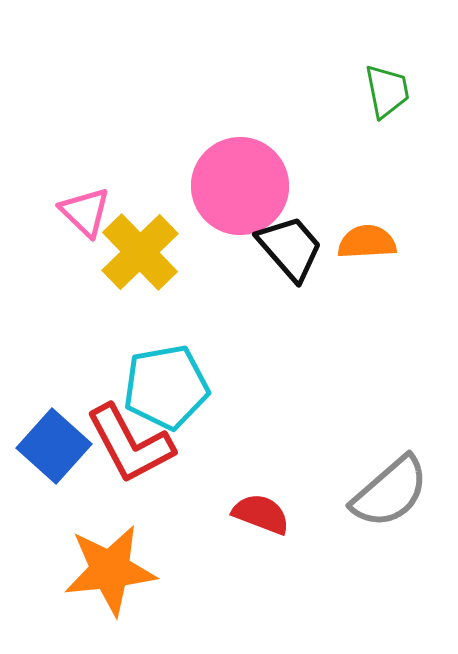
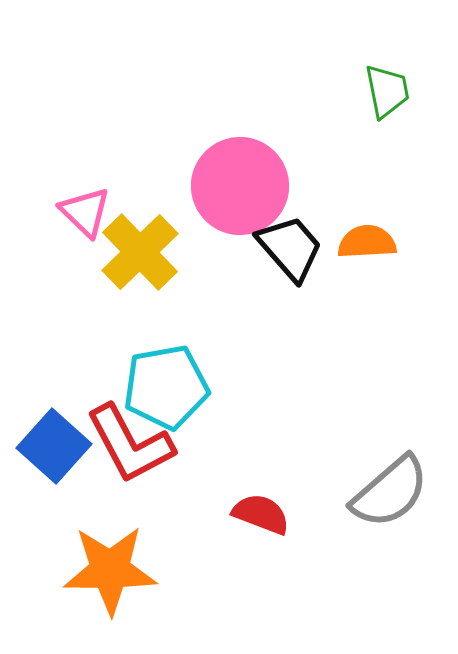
orange star: rotated 6 degrees clockwise
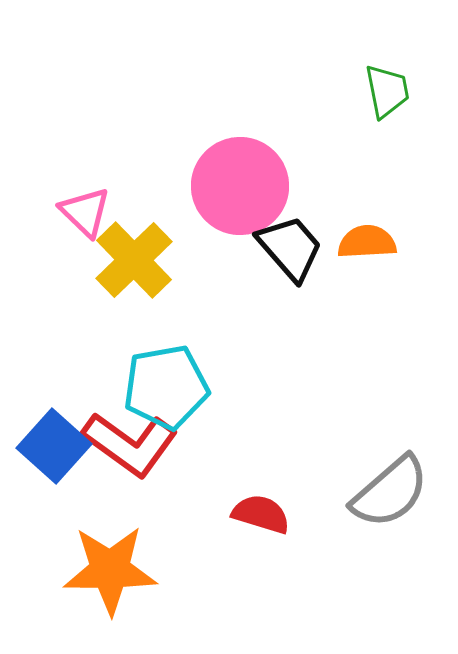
yellow cross: moved 6 px left, 8 px down
red L-shape: rotated 26 degrees counterclockwise
red semicircle: rotated 4 degrees counterclockwise
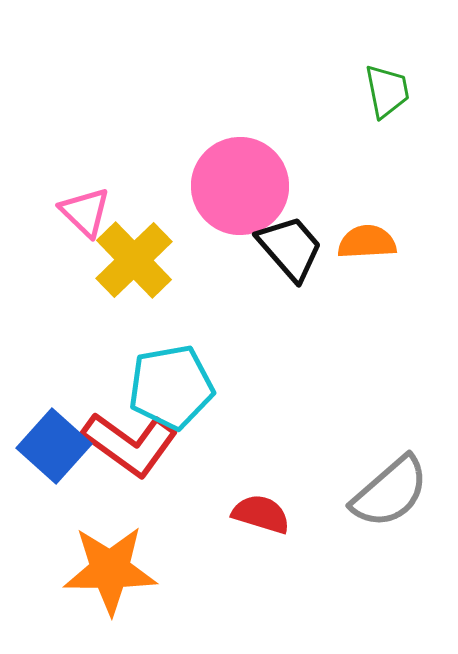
cyan pentagon: moved 5 px right
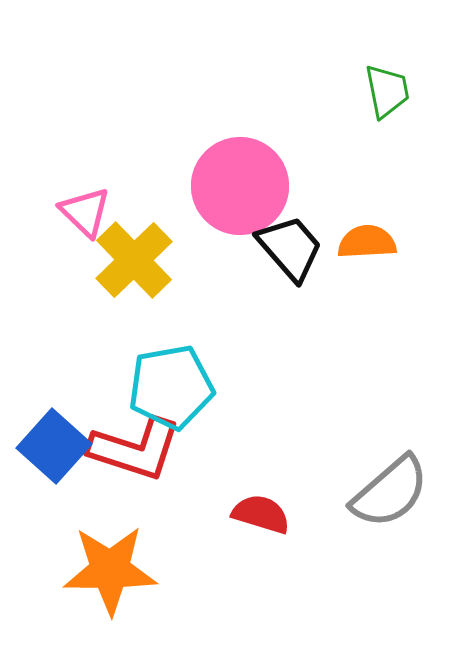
red L-shape: moved 5 px right, 5 px down; rotated 18 degrees counterclockwise
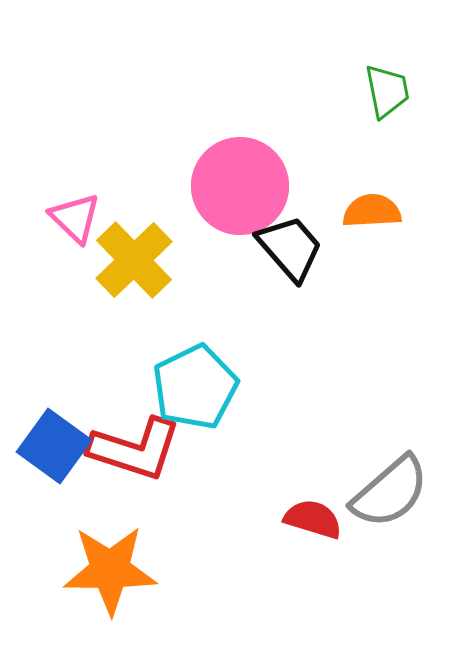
pink triangle: moved 10 px left, 6 px down
orange semicircle: moved 5 px right, 31 px up
cyan pentagon: moved 24 px right; rotated 16 degrees counterclockwise
blue square: rotated 6 degrees counterclockwise
red semicircle: moved 52 px right, 5 px down
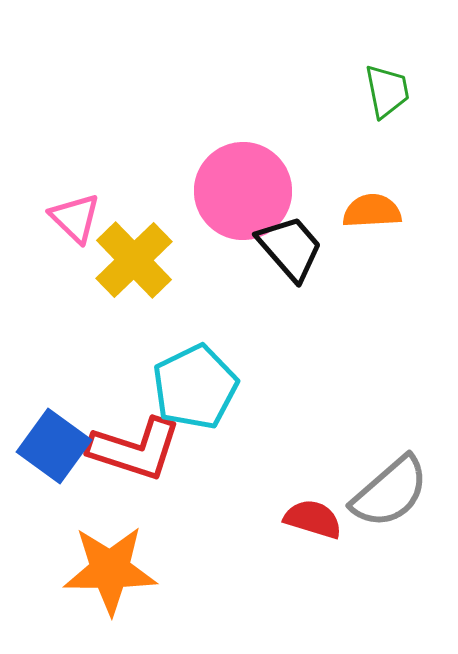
pink circle: moved 3 px right, 5 px down
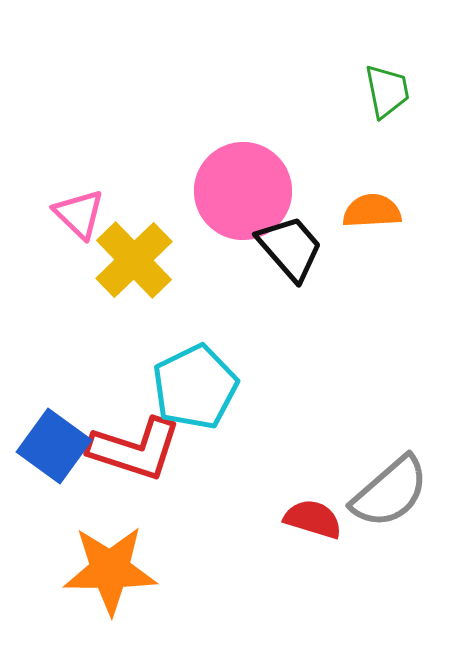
pink triangle: moved 4 px right, 4 px up
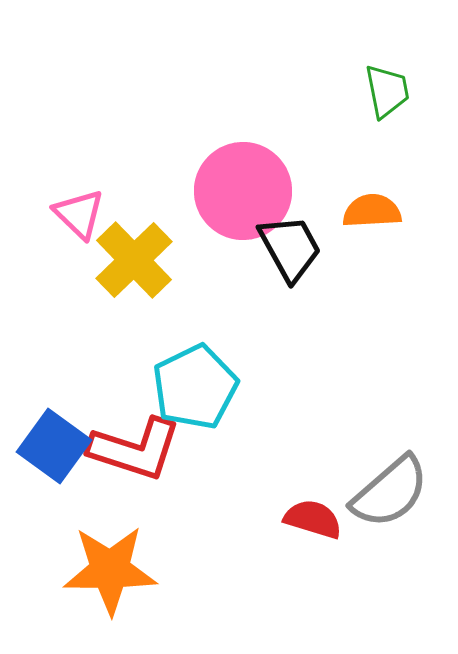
black trapezoid: rotated 12 degrees clockwise
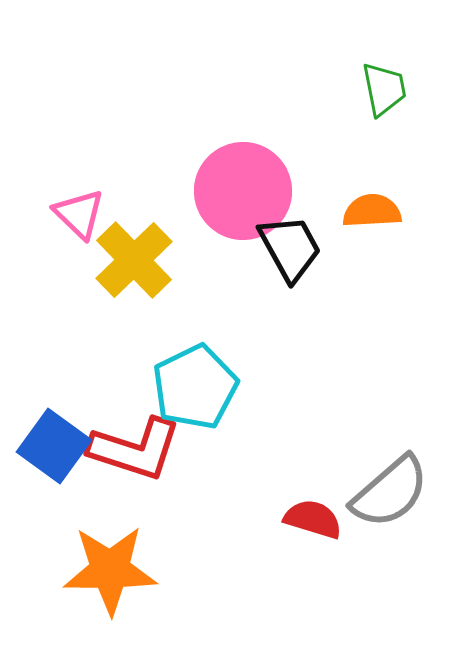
green trapezoid: moved 3 px left, 2 px up
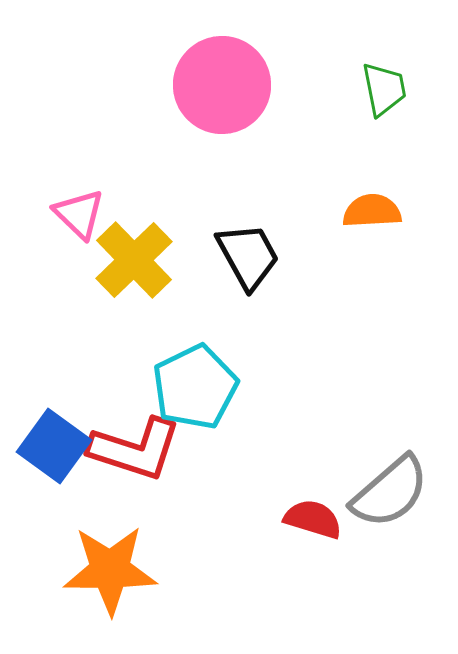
pink circle: moved 21 px left, 106 px up
black trapezoid: moved 42 px left, 8 px down
